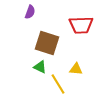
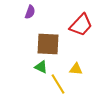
red trapezoid: rotated 45 degrees counterclockwise
brown square: moved 1 px right, 1 px down; rotated 15 degrees counterclockwise
green triangle: moved 1 px right
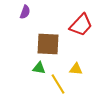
purple semicircle: moved 5 px left
green triangle: moved 2 px left, 1 px down; rotated 16 degrees counterclockwise
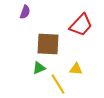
green triangle: rotated 32 degrees counterclockwise
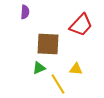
purple semicircle: rotated 16 degrees counterclockwise
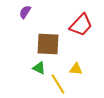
purple semicircle: rotated 152 degrees counterclockwise
green triangle: rotated 48 degrees clockwise
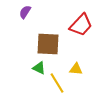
yellow line: moved 1 px left, 1 px up
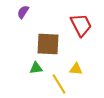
purple semicircle: moved 2 px left
red trapezoid: rotated 70 degrees counterclockwise
green triangle: moved 3 px left; rotated 32 degrees counterclockwise
yellow line: moved 2 px right, 1 px down
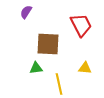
purple semicircle: moved 3 px right
yellow triangle: moved 9 px right, 1 px up
yellow line: rotated 20 degrees clockwise
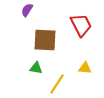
purple semicircle: moved 1 px right, 2 px up
brown square: moved 3 px left, 4 px up
green triangle: rotated 16 degrees clockwise
yellow line: moved 2 px left; rotated 45 degrees clockwise
